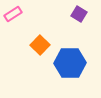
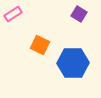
orange square: rotated 18 degrees counterclockwise
blue hexagon: moved 3 px right
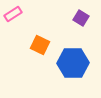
purple square: moved 2 px right, 4 px down
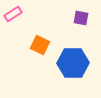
purple square: rotated 21 degrees counterclockwise
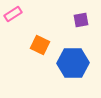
purple square: moved 2 px down; rotated 21 degrees counterclockwise
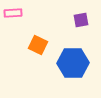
pink rectangle: moved 1 px up; rotated 30 degrees clockwise
orange square: moved 2 px left
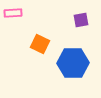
orange square: moved 2 px right, 1 px up
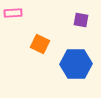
purple square: rotated 21 degrees clockwise
blue hexagon: moved 3 px right, 1 px down
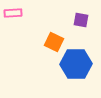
orange square: moved 14 px right, 2 px up
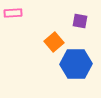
purple square: moved 1 px left, 1 px down
orange square: rotated 24 degrees clockwise
